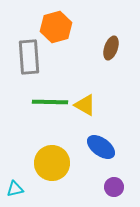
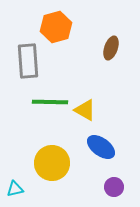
gray rectangle: moved 1 px left, 4 px down
yellow triangle: moved 5 px down
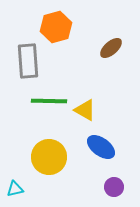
brown ellipse: rotated 30 degrees clockwise
green line: moved 1 px left, 1 px up
yellow circle: moved 3 px left, 6 px up
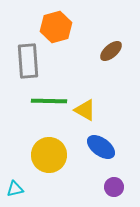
brown ellipse: moved 3 px down
yellow circle: moved 2 px up
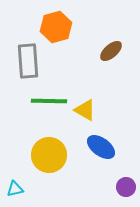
purple circle: moved 12 px right
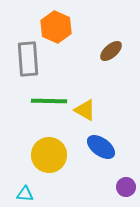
orange hexagon: rotated 20 degrees counterclockwise
gray rectangle: moved 2 px up
cyan triangle: moved 10 px right, 5 px down; rotated 18 degrees clockwise
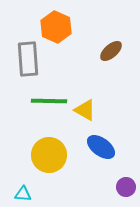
cyan triangle: moved 2 px left
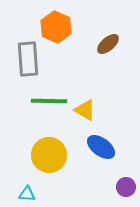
brown ellipse: moved 3 px left, 7 px up
cyan triangle: moved 4 px right
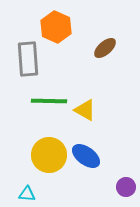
brown ellipse: moved 3 px left, 4 px down
blue ellipse: moved 15 px left, 9 px down
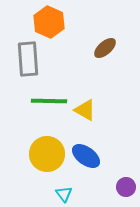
orange hexagon: moved 7 px left, 5 px up
yellow circle: moved 2 px left, 1 px up
cyan triangle: moved 37 px right; rotated 48 degrees clockwise
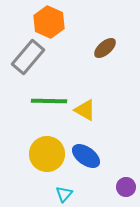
gray rectangle: moved 2 px up; rotated 44 degrees clockwise
cyan triangle: rotated 18 degrees clockwise
